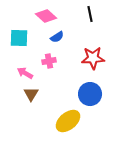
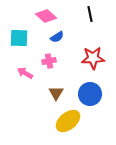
brown triangle: moved 25 px right, 1 px up
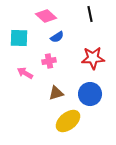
brown triangle: rotated 42 degrees clockwise
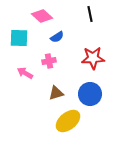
pink diamond: moved 4 px left
